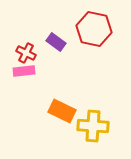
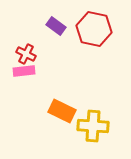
purple rectangle: moved 16 px up
red cross: moved 1 px down
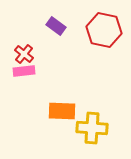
red hexagon: moved 10 px right, 1 px down
red cross: moved 2 px left; rotated 12 degrees clockwise
orange rectangle: rotated 24 degrees counterclockwise
yellow cross: moved 1 px left, 2 px down
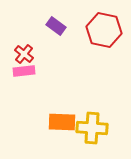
orange rectangle: moved 11 px down
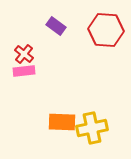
red hexagon: moved 2 px right; rotated 8 degrees counterclockwise
yellow cross: rotated 16 degrees counterclockwise
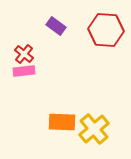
yellow cross: moved 2 px right, 1 px down; rotated 28 degrees counterclockwise
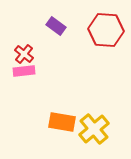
orange rectangle: rotated 8 degrees clockwise
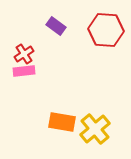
red cross: rotated 18 degrees clockwise
yellow cross: moved 1 px right
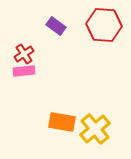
red hexagon: moved 2 px left, 5 px up
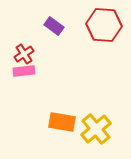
purple rectangle: moved 2 px left
yellow cross: moved 1 px right
